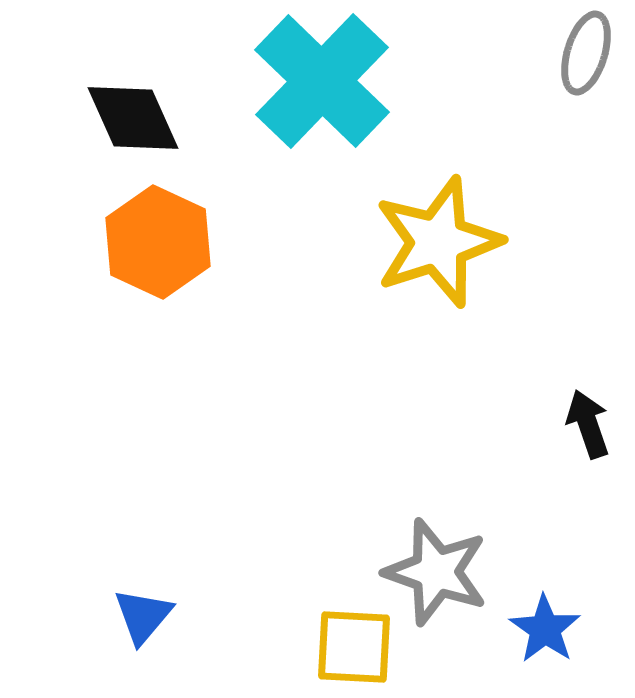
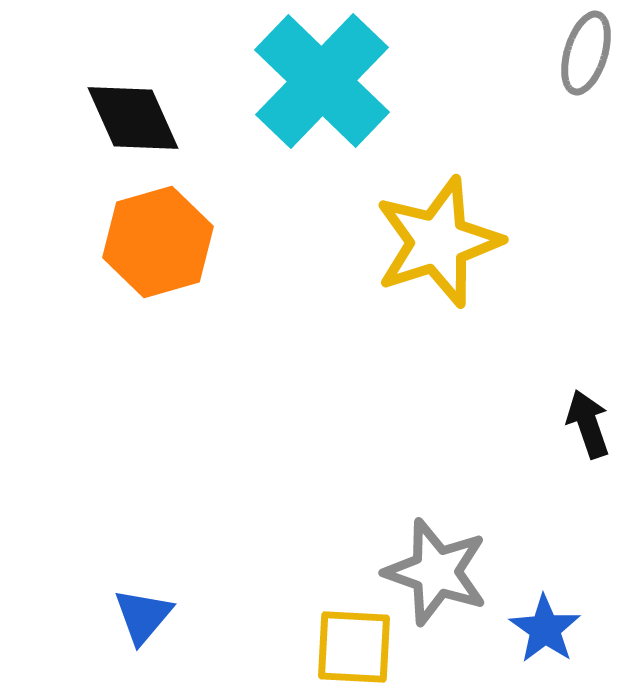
orange hexagon: rotated 19 degrees clockwise
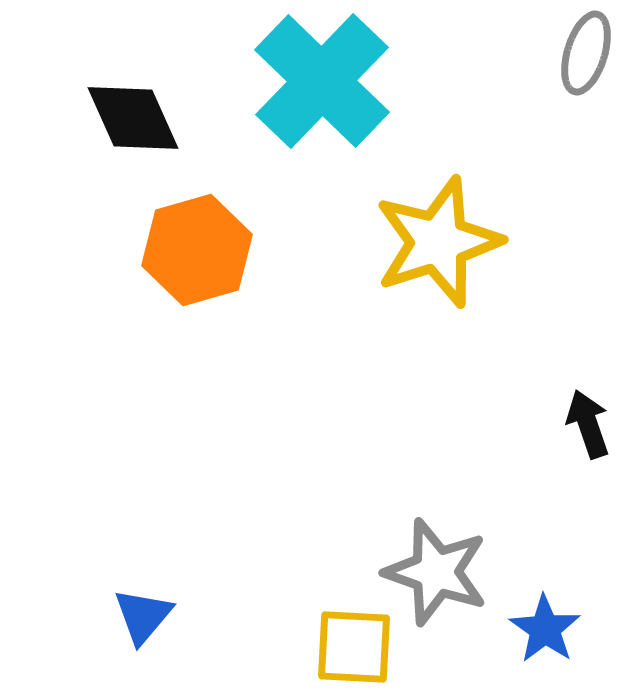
orange hexagon: moved 39 px right, 8 px down
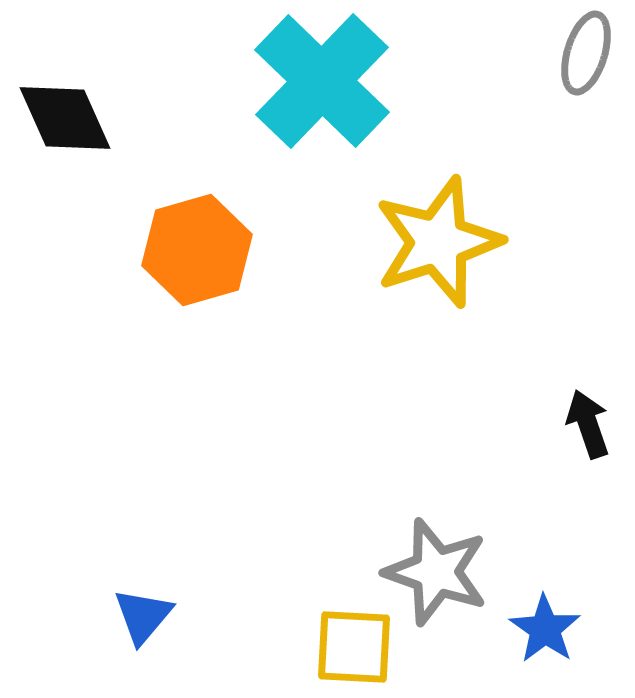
black diamond: moved 68 px left
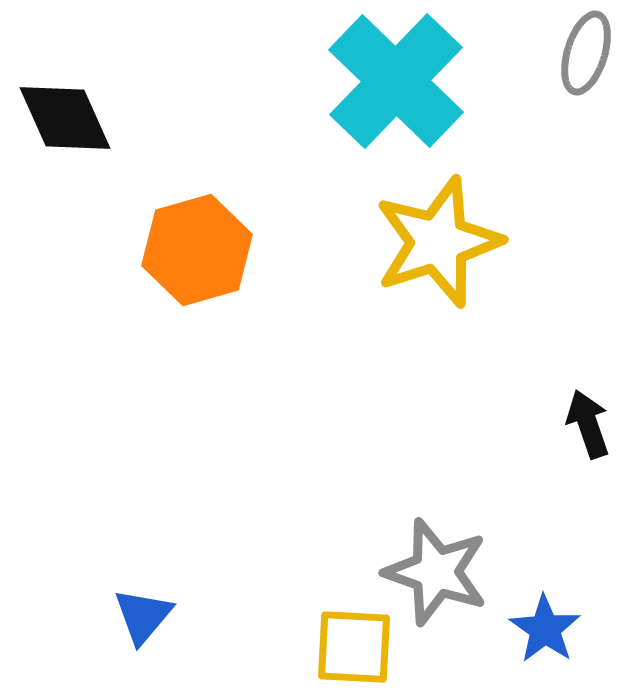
cyan cross: moved 74 px right
